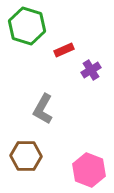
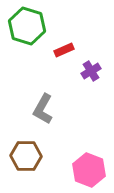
purple cross: moved 1 px down
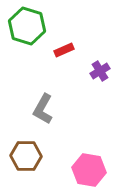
purple cross: moved 9 px right
pink hexagon: rotated 12 degrees counterclockwise
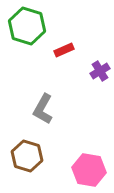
brown hexagon: moved 1 px right; rotated 16 degrees clockwise
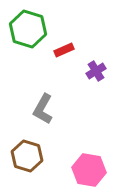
green hexagon: moved 1 px right, 3 px down
purple cross: moved 4 px left
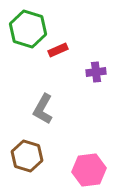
red rectangle: moved 6 px left
purple cross: moved 1 px down; rotated 24 degrees clockwise
pink hexagon: rotated 16 degrees counterclockwise
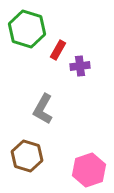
green hexagon: moved 1 px left
red rectangle: rotated 36 degrees counterclockwise
purple cross: moved 16 px left, 6 px up
pink hexagon: rotated 12 degrees counterclockwise
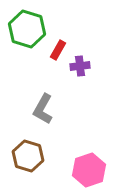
brown hexagon: moved 1 px right
